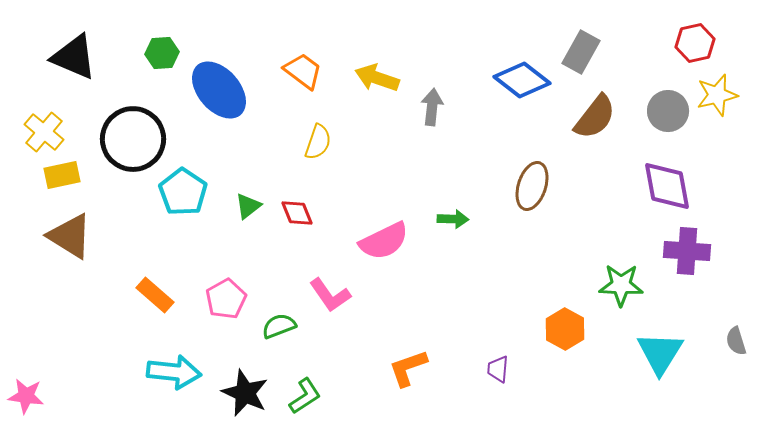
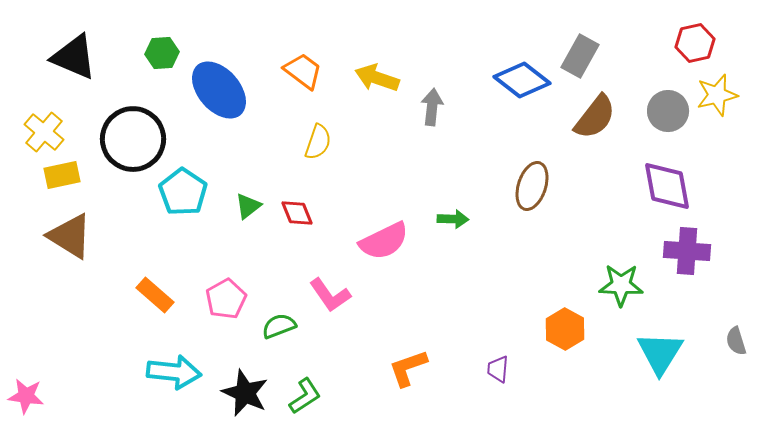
gray rectangle: moved 1 px left, 4 px down
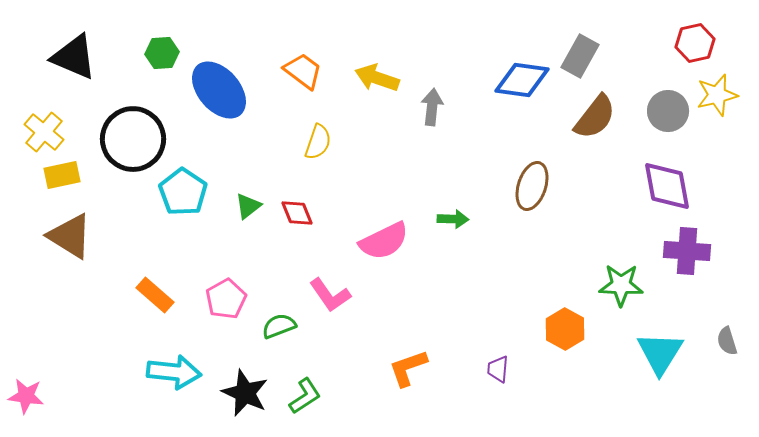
blue diamond: rotated 30 degrees counterclockwise
gray semicircle: moved 9 px left
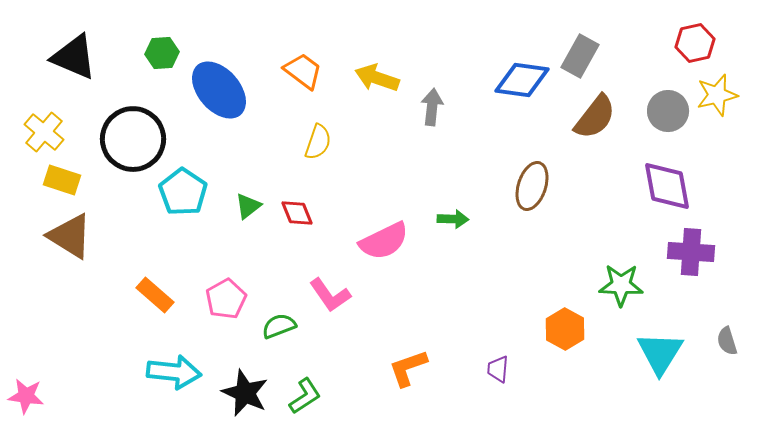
yellow rectangle: moved 5 px down; rotated 30 degrees clockwise
purple cross: moved 4 px right, 1 px down
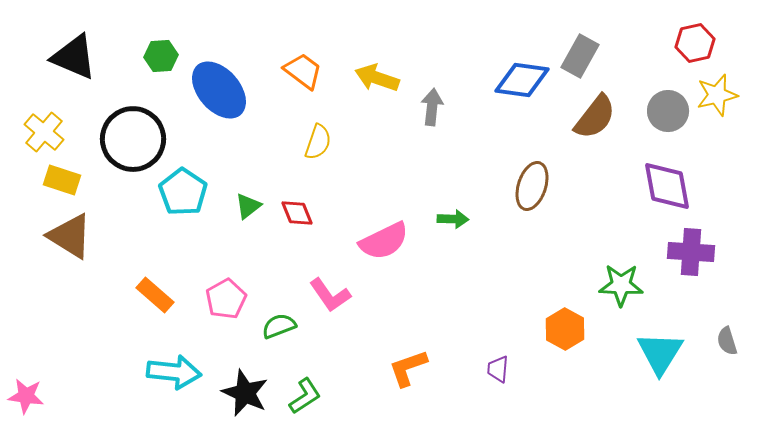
green hexagon: moved 1 px left, 3 px down
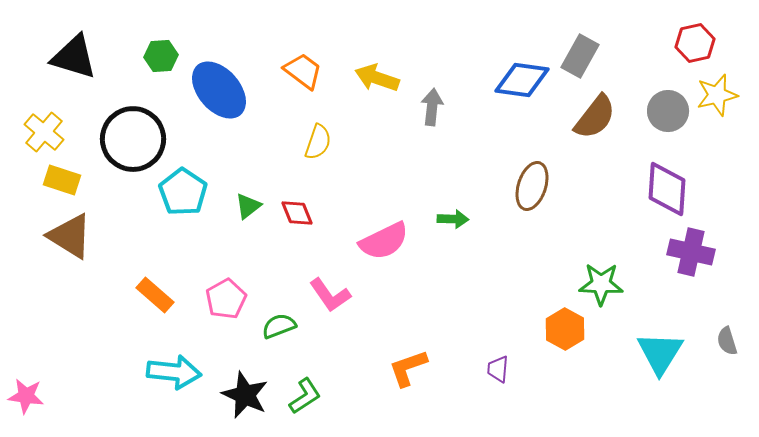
black triangle: rotated 6 degrees counterclockwise
purple diamond: moved 3 px down; rotated 14 degrees clockwise
purple cross: rotated 9 degrees clockwise
green star: moved 20 px left, 1 px up
black star: moved 2 px down
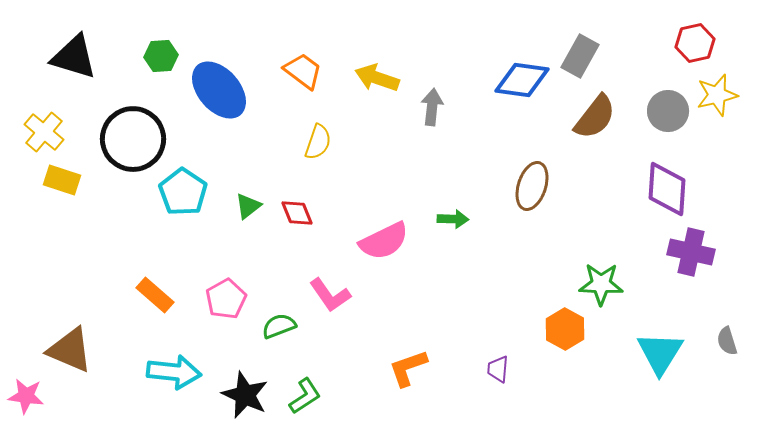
brown triangle: moved 114 px down; rotated 9 degrees counterclockwise
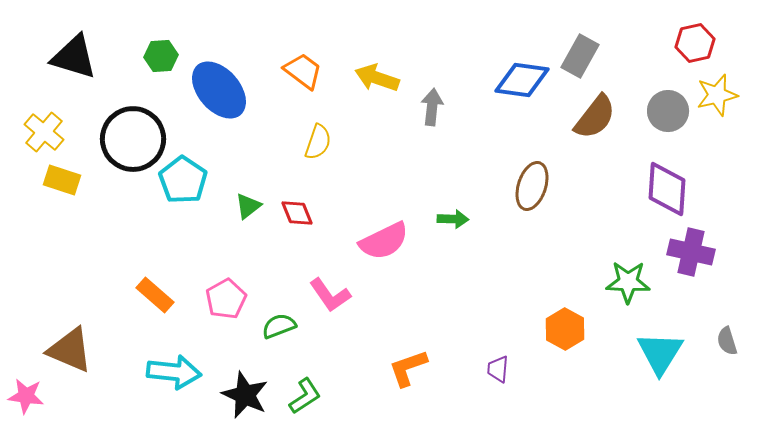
cyan pentagon: moved 12 px up
green star: moved 27 px right, 2 px up
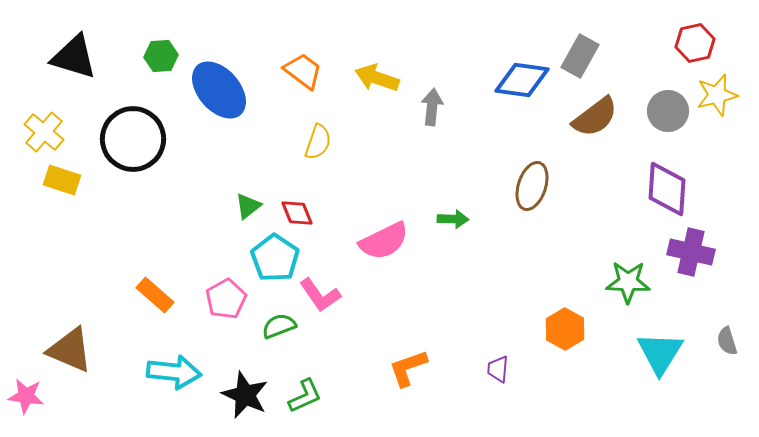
brown semicircle: rotated 15 degrees clockwise
cyan pentagon: moved 92 px right, 78 px down
pink L-shape: moved 10 px left
green L-shape: rotated 9 degrees clockwise
